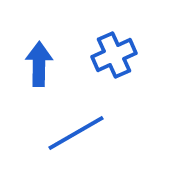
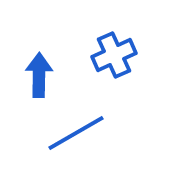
blue arrow: moved 11 px down
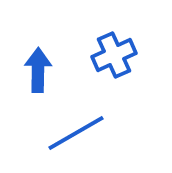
blue arrow: moved 1 px left, 5 px up
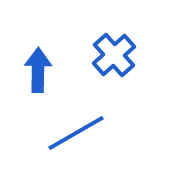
blue cross: rotated 18 degrees counterclockwise
